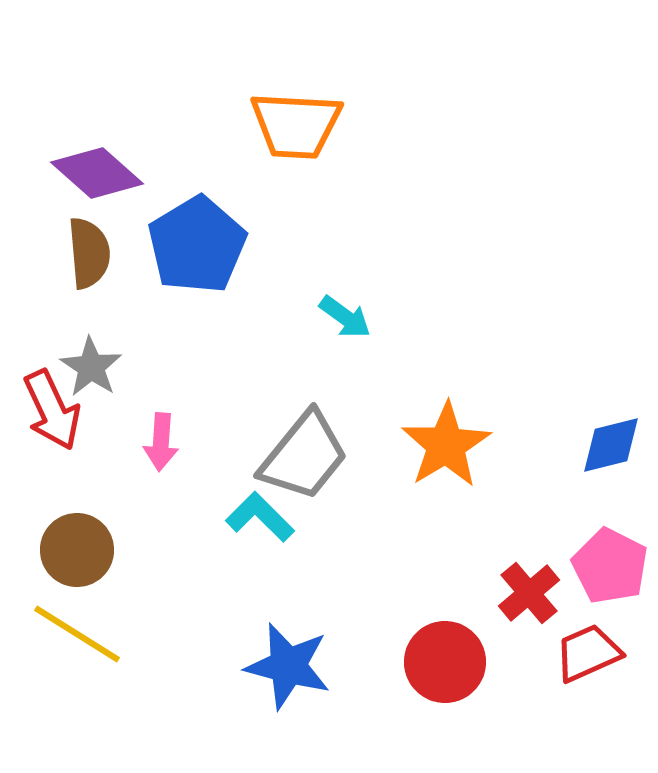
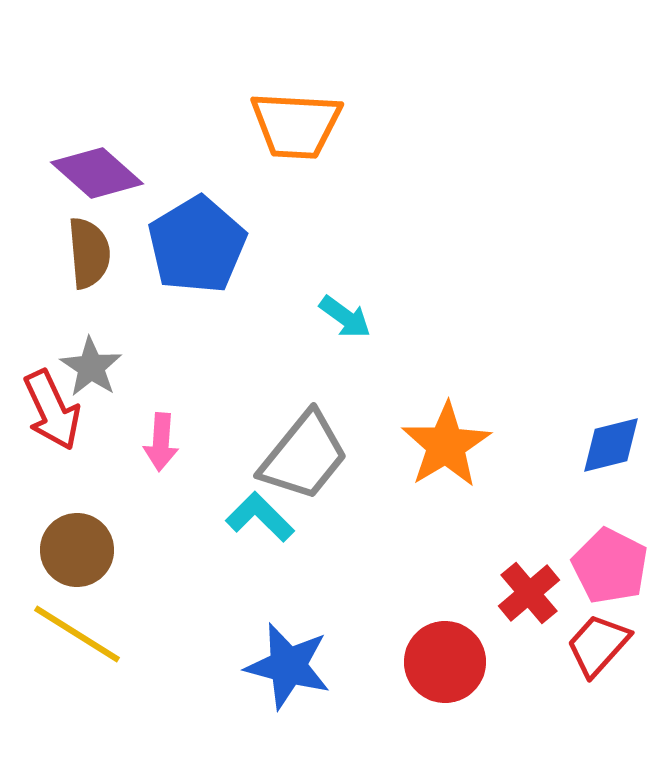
red trapezoid: moved 10 px right, 8 px up; rotated 24 degrees counterclockwise
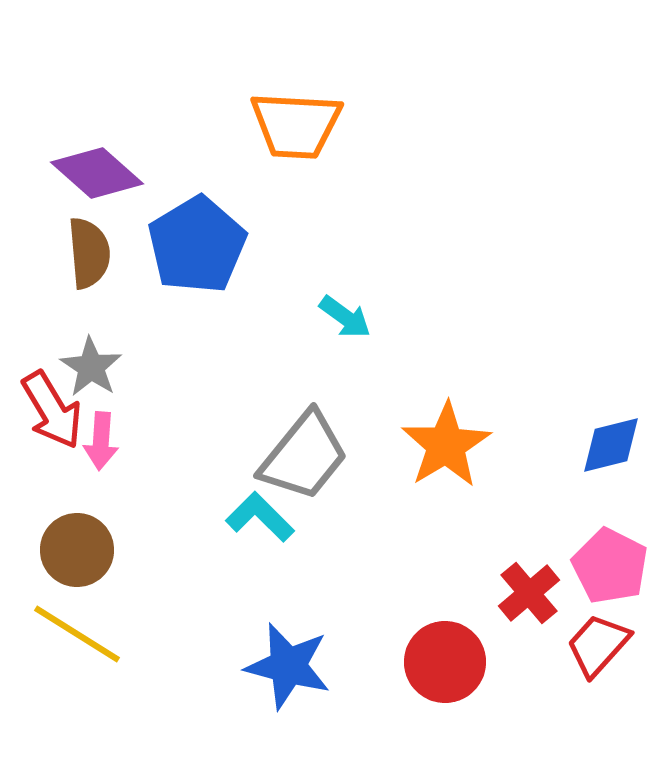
red arrow: rotated 6 degrees counterclockwise
pink arrow: moved 60 px left, 1 px up
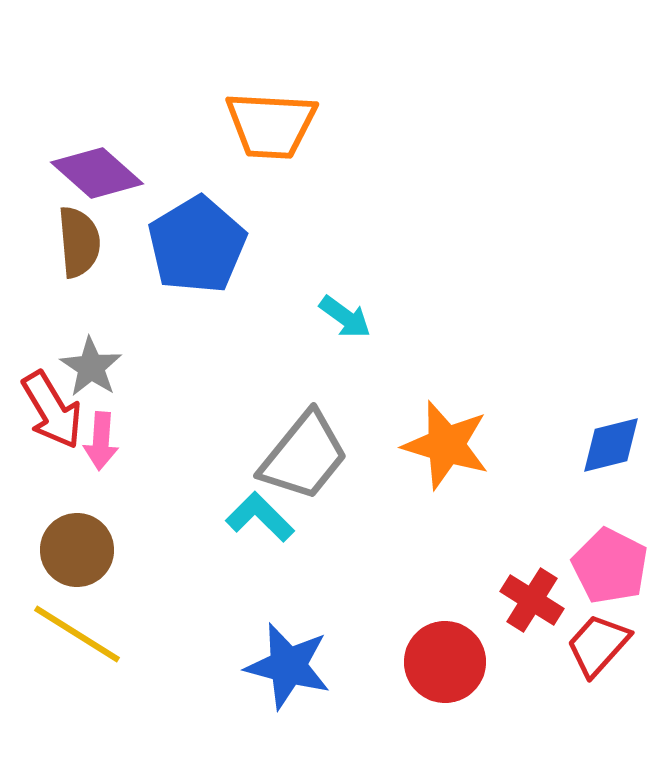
orange trapezoid: moved 25 px left
brown semicircle: moved 10 px left, 11 px up
orange star: rotated 24 degrees counterclockwise
red cross: moved 3 px right, 7 px down; rotated 18 degrees counterclockwise
